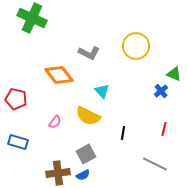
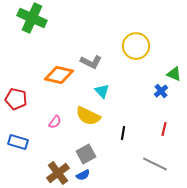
gray L-shape: moved 2 px right, 9 px down
orange diamond: rotated 40 degrees counterclockwise
brown cross: rotated 30 degrees counterclockwise
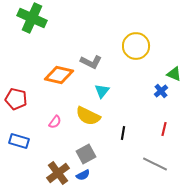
cyan triangle: rotated 21 degrees clockwise
blue rectangle: moved 1 px right, 1 px up
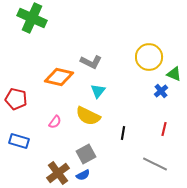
yellow circle: moved 13 px right, 11 px down
orange diamond: moved 2 px down
cyan triangle: moved 4 px left
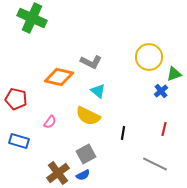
green triangle: rotated 42 degrees counterclockwise
cyan triangle: rotated 28 degrees counterclockwise
pink semicircle: moved 5 px left
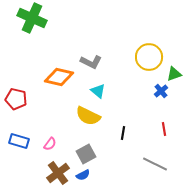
pink semicircle: moved 22 px down
red line: rotated 24 degrees counterclockwise
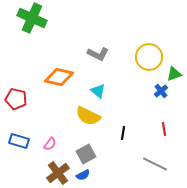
gray L-shape: moved 7 px right, 8 px up
